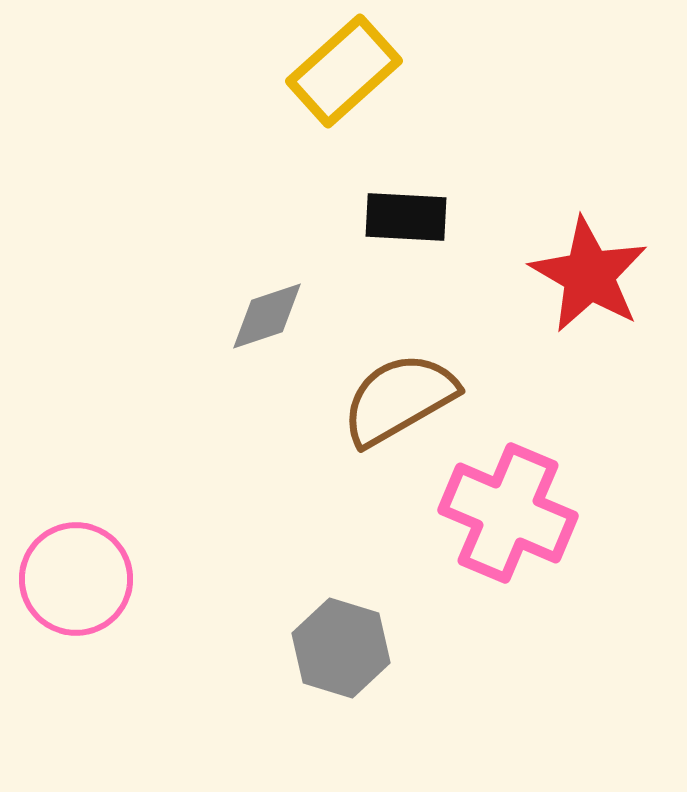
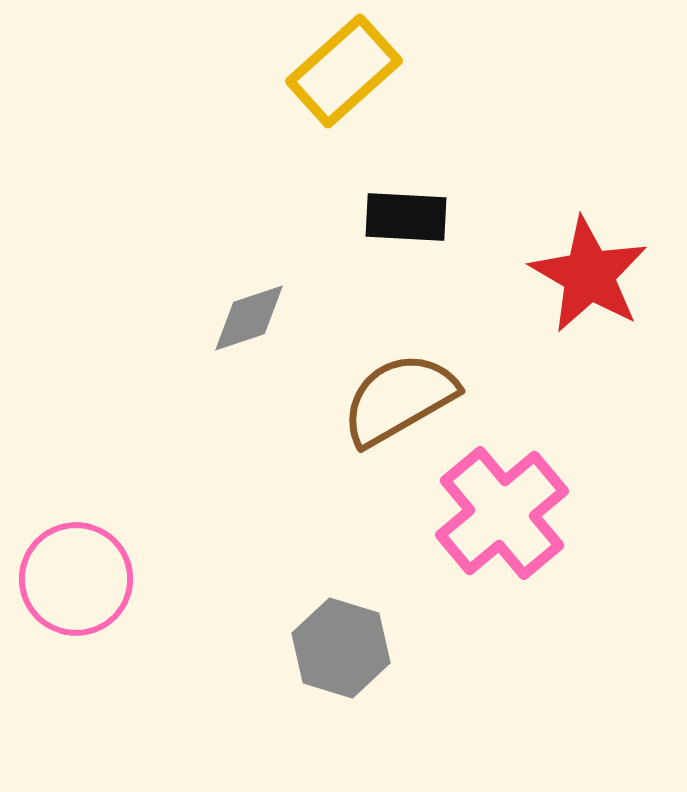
gray diamond: moved 18 px left, 2 px down
pink cross: moved 6 px left; rotated 27 degrees clockwise
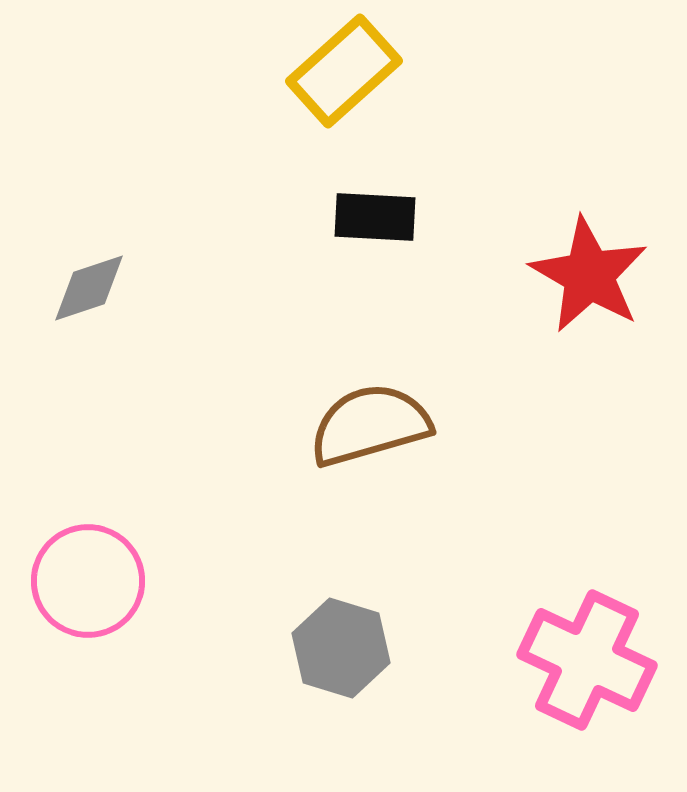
black rectangle: moved 31 px left
gray diamond: moved 160 px left, 30 px up
brown semicircle: moved 29 px left, 26 px down; rotated 14 degrees clockwise
pink cross: moved 85 px right, 147 px down; rotated 25 degrees counterclockwise
pink circle: moved 12 px right, 2 px down
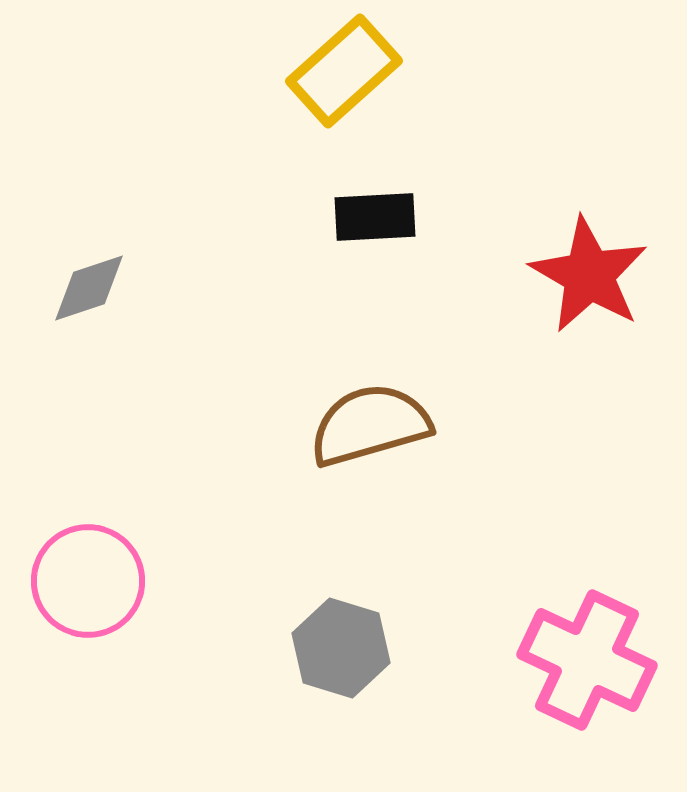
black rectangle: rotated 6 degrees counterclockwise
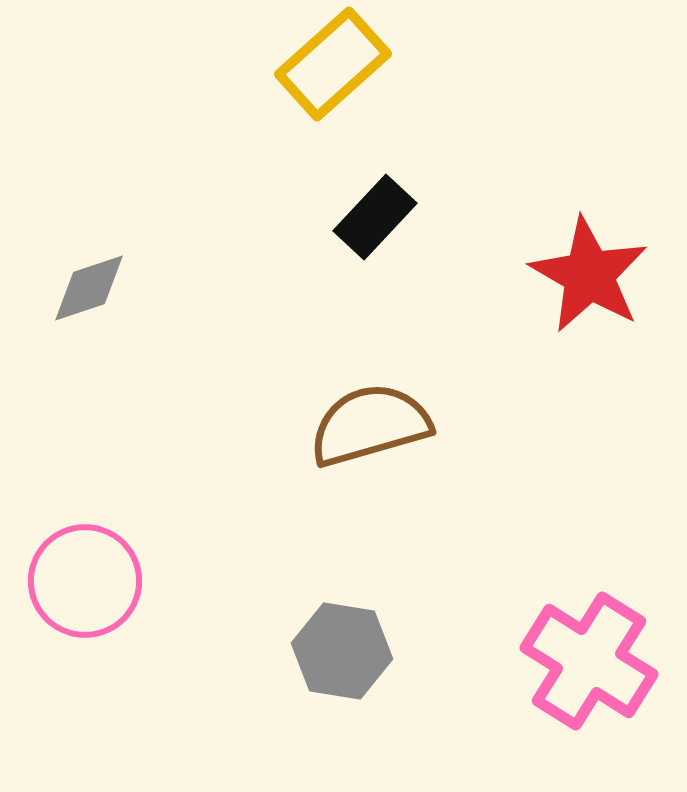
yellow rectangle: moved 11 px left, 7 px up
black rectangle: rotated 44 degrees counterclockwise
pink circle: moved 3 px left
gray hexagon: moved 1 px right, 3 px down; rotated 8 degrees counterclockwise
pink cross: moved 2 px right, 1 px down; rotated 7 degrees clockwise
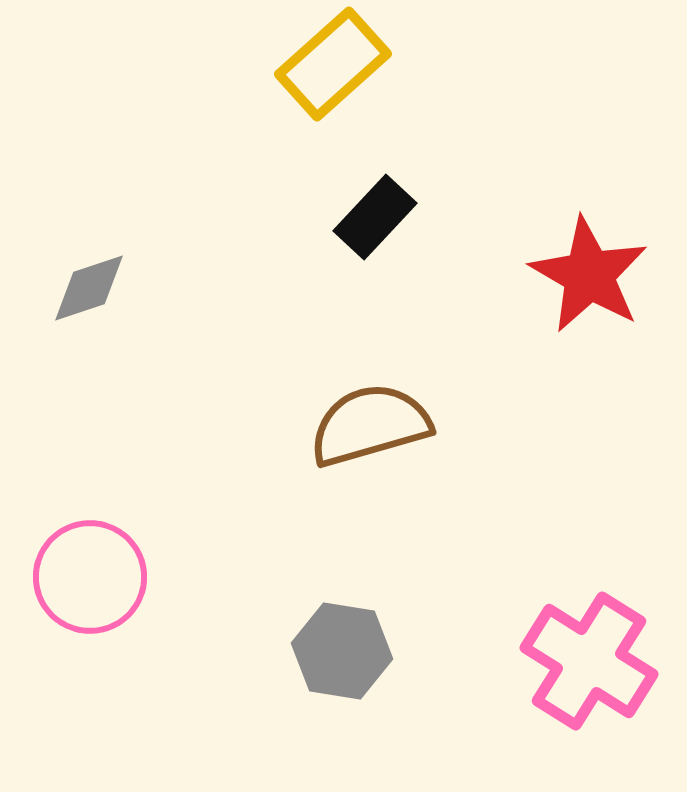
pink circle: moved 5 px right, 4 px up
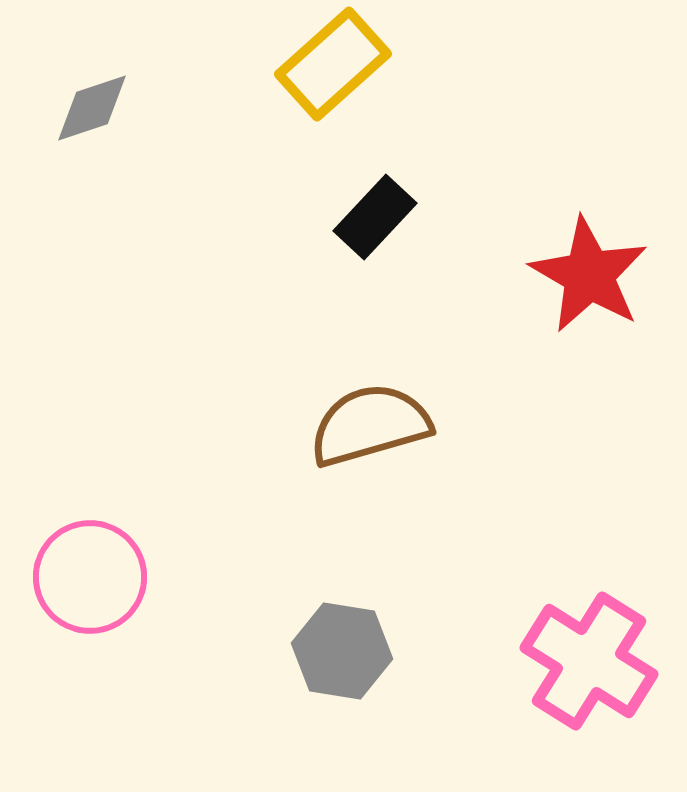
gray diamond: moved 3 px right, 180 px up
